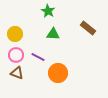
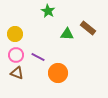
green triangle: moved 14 px right
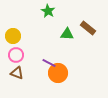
yellow circle: moved 2 px left, 2 px down
purple line: moved 11 px right, 6 px down
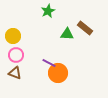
green star: rotated 16 degrees clockwise
brown rectangle: moved 3 px left
brown triangle: moved 2 px left
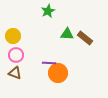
brown rectangle: moved 10 px down
purple line: rotated 24 degrees counterclockwise
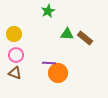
yellow circle: moved 1 px right, 2 px up
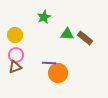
green star: moved 4 px left, 6 px down
yellow circle: moved 1 px right, 1 px down
brown triangle: moved 6 px up; rotated 40 degrees counterclockwise
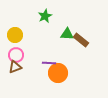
green star: moved 1 px right, 1 px up
brown rectangle: moved 4 px left, 2 px down
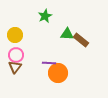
brown triangle: rotated 32 degrees counterclockwise
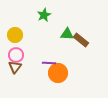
green star: moved 1 px left, 1 px up
